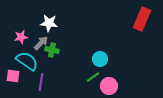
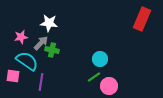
green line: moved 1 px right
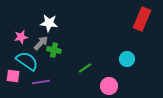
green cross: moved 2 px right
cyan circle: moved 27 px right
green line: moved 9 px left, 9 px up
purple line: rotated 72 degrees clockwise
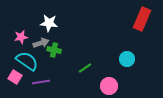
gray arrow: rotated 28 degrees clockwise
pink square: moved 2 px right, 1 px down; rotated 24 degrees clockwise
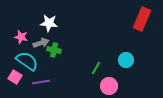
pink star: rotated 24 degrees clockwise
cyan circle: moved 1 px left, 1 px down
green line: moved 11 px right; rotated 24 degrees counterclockwise
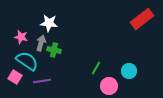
red rectangle: rotated 30 degrees clockwise
gray arrow: rotated 56 degrees counterclockwise
cyan circle: moved 3 px right, 11 px down
purple line: moved 1 px right, 1 px up
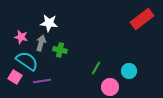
green cross: moved 6 px right
pink circle: moved 1 px right, 1 px down
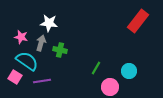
red rectangle: moved 4 px left, 2 px down; rotated 15 degrees counterclockwise
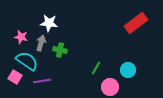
red rectangle: moved 2 px left, 2 px down; rotated 15 degrees clockwise
cyan circle: moved 1 px left, 1 px up
